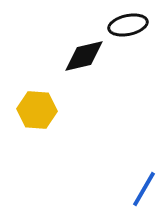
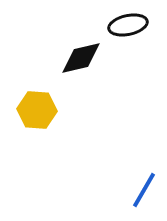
black diamond: moved 3 px left, 2 px down
blue line: moved 1 px down
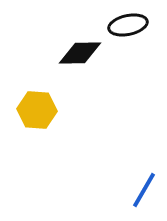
black diamond: moved 1 px left, 5 px up; rotated 12 degrees clockwise
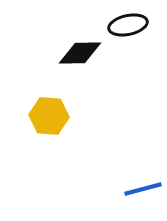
yellow hexagon: moved 12 px right, 6 px down
blue line: moved 1 px left, 1 px up; rotated 45 degrees clockwise
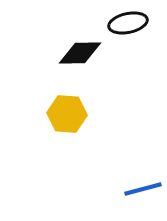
black ellipse: moved 2 px up
yellow hexagon: moved 18 px right, 2 px up
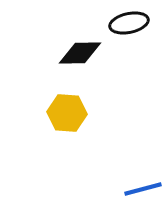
black ellipse: moved 1 px right
yellow hexagon: moved 1 px up
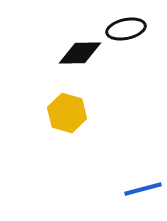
black ellipse: moved 3 px left, 6 px down
yellow hexagon: rotated 12 degrees clockwise
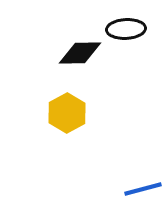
black ellipse: rotated 9 degrees clockwise
yellow hexagon: rotated 15 degrees clockwise
